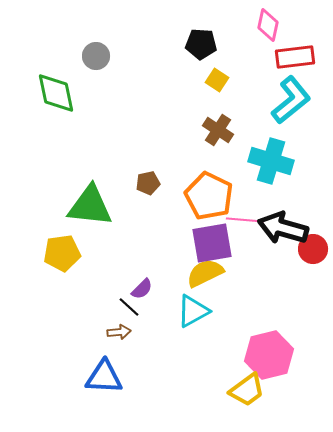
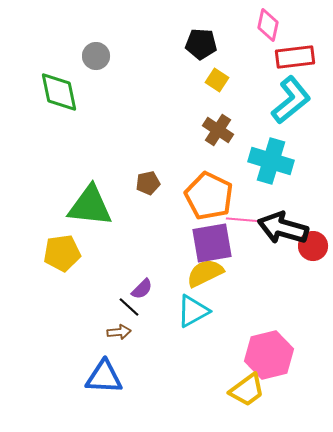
green diamond: moved 3 px right, 1 px up
red circle: moved 3 px up
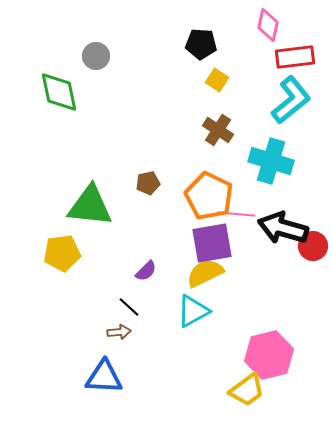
pink line: moved 9 px left, 6 px up
purple semicircle: moved 4 px right, 18 px up
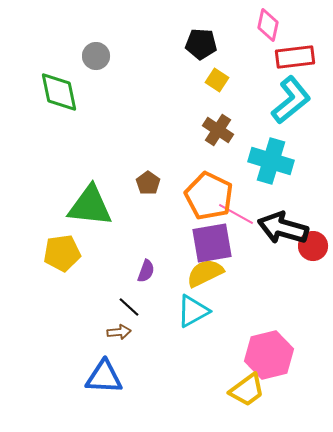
brown pentagon: rotated 25 degrees counterclockwise
pink line: rotated 24 degrees clockwise
purple semicircle: rotated 25 degrees counterclockwise
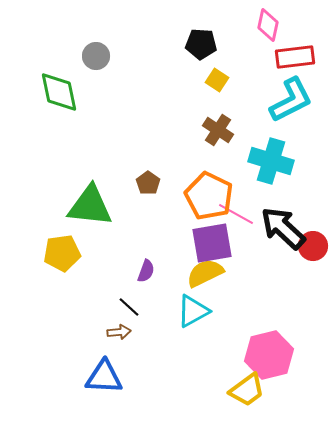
cyan L-shape: rotated 12 degrees clockwise
black arrow: rotated 27 degrees clockwise
